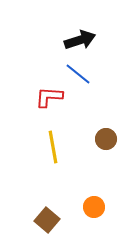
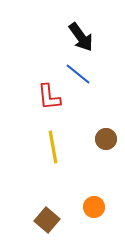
black arrow: moved 1 px right, 3 px up; rotated 72 degrees clockwise
red L-shape: rotated 100 degrees counterclockwise
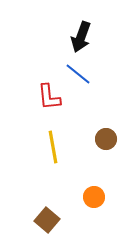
black arrow: rotated 56 degrees clockwise
orange circle: moved 10 px up
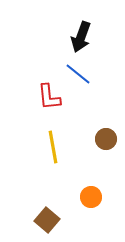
orange circle: moved 3 px left
